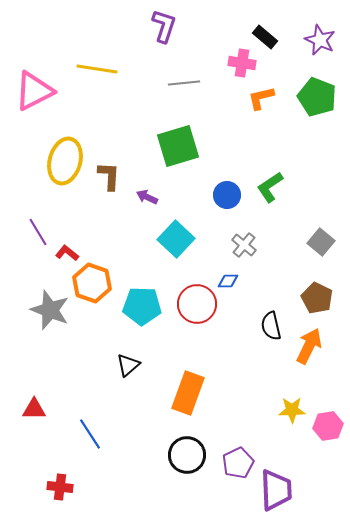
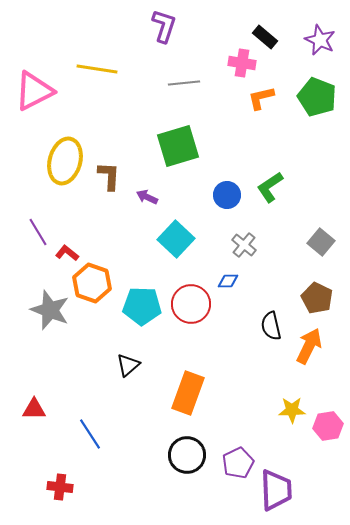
red circle: moved 6 px left
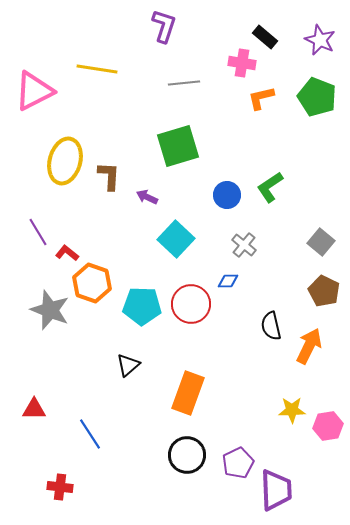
brown pentagon: moved 7 px right, 7 px up
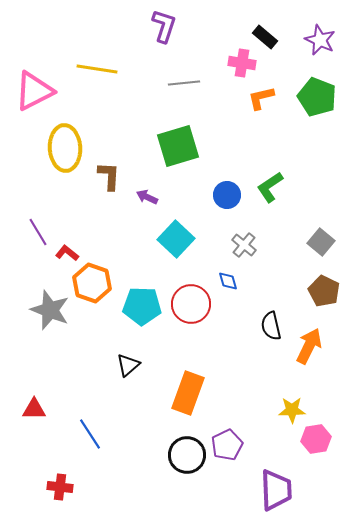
yellow ellipse: moved 13 px up; rotated 18 degrees counterclockwise
blue diamond: rotated 75 degrees clockwise
pink hexagon: moved 12 px left, 13 px down
purple pentagon: moved 11 px left, 18 px up
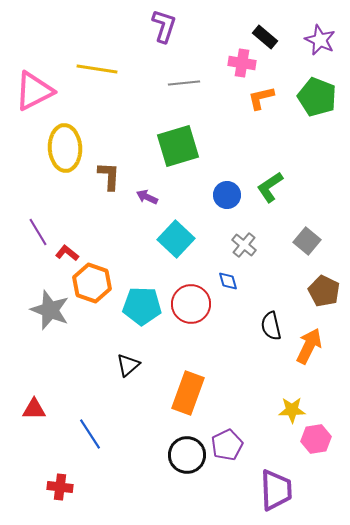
gray square: moved 14 px left, 1 px up
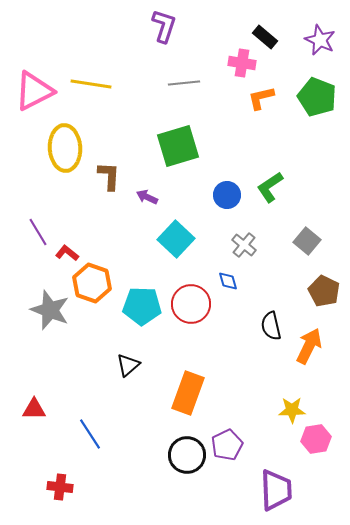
yellow line: moved 6 px left, 15 px down
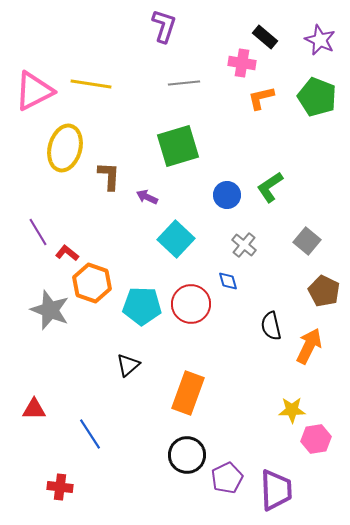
yellow ellipse: rotated 18 degrees clockwise
purple pentagon: moved 33 px down
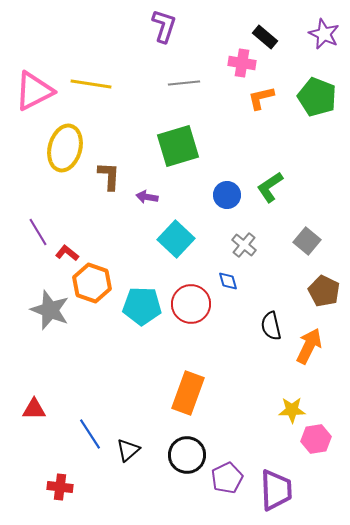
purple star: moved 4 px right, 6 px up
purple arrow: rotated 15 degrees counterclockwise
black triangle: moved 85 px down
